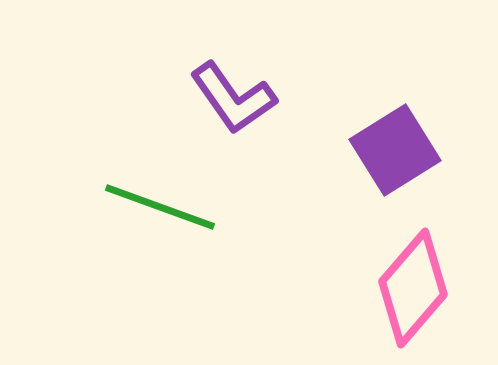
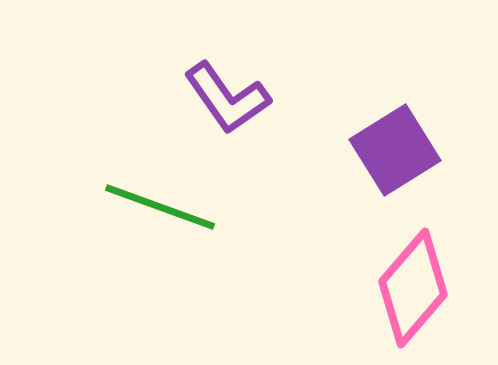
purple L-shape: moved 6 px left
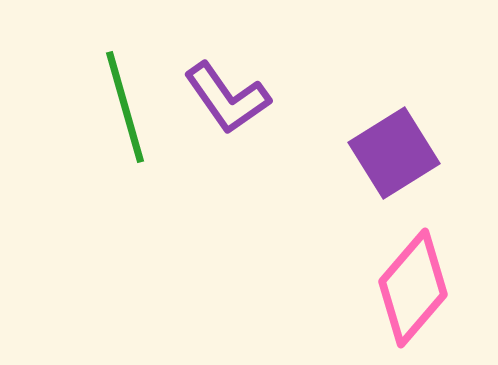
purple square: moved 1 px left, 3 px down
green line: moved 35 px left, 100 px up; rotated 54 degrees clockwise
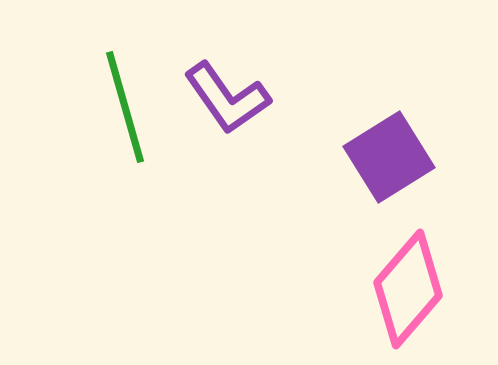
purple square: moved 5 px left, 4 px down
pink diamond: moved 5 px left, 1 px down
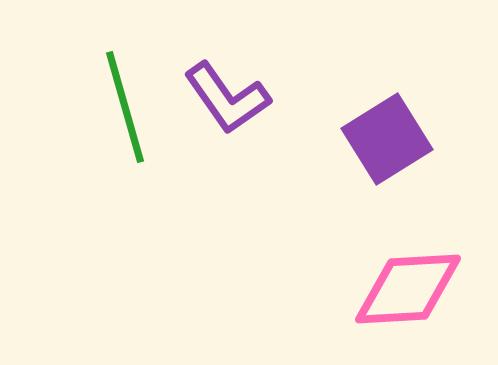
purple square: moved 2 px left, 18 px up
pink diamond: rotated 46 degrees clockwise
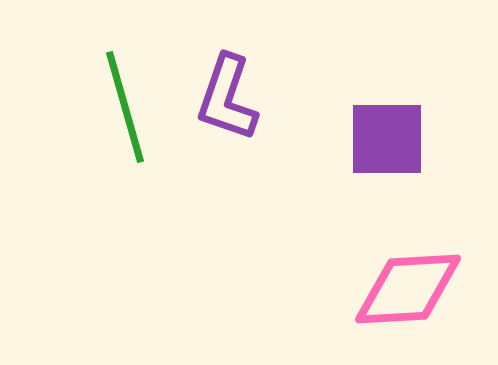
purple L-shape: rotated 54 degrees clockwise
purple square: rotated 32 degrees clockwise
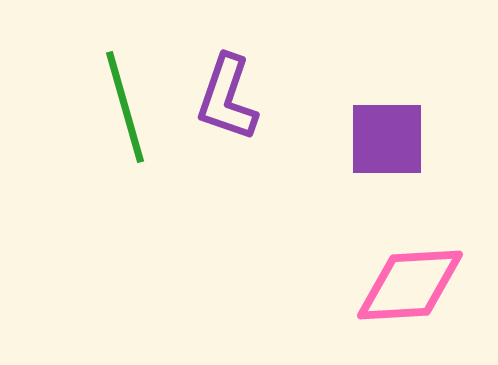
pink diamond: moved 2 px right, 4 px up
